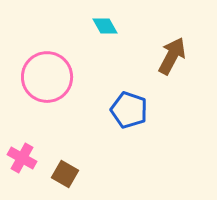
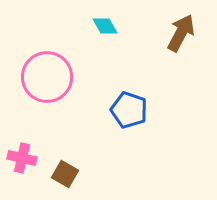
brown arrow: moved 9 px right, 23 px up
pink cross: rotated 16 degrees counterclockwise
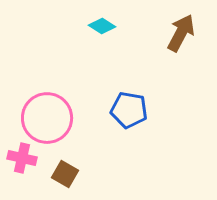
cyan diamond: moved 3 px left; rotated 28 degrees counterclockwise
pink circle: moved 41 px down
blue pentagon: rotated 9 degrees counterclockwise
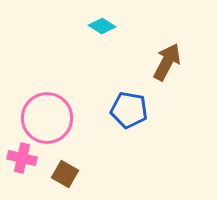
brown arrow: moved 14 px left, 29 px down
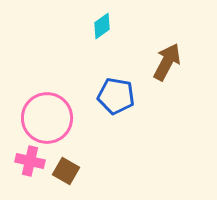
cyan diamond: rotated 68 degrees counterclockwise
blue pentagon: moved 13 px left, 14 px up
pink cross: moved 8 px right, 3 px down
brown square: moved 1 px right, 3 px up
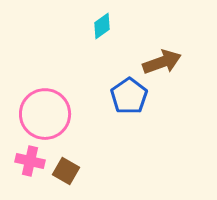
brown arrow: moved 5 px left; rotated 42 degrees clockwise
blue pentagon: moved 13 px right; rotated 27 degrees clockwise
pink circle: moved 2 px left, 4 px up
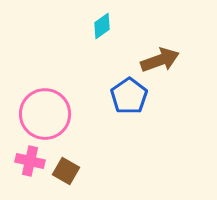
brown arrow: moved 2 px left, 2 px up
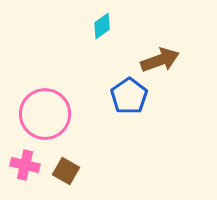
pink cross: moved 5 px left, 4 px down
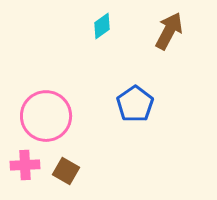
brown arrow: moved 9 px right, 29 px up; rotated 42 degrees counterclockwise
blue pentagon: moved 6 px right, 8 px down
pink circle: moved 1 px right, 2 px down
pink cross: rotated 16 degrees counterclockwise
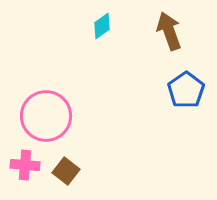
brown arrow: rotated 48 degrees counterclockwise
blue pentagon: moved 51 px right, 14 px up
pink cross: rotated 8 degrees clockwise
brown square: rotated 8 degrees clockwise
